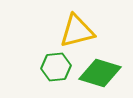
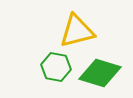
green hexagon: rotated 16 degrees clockwise
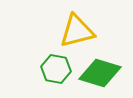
green hexagon: moved 2 px down
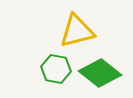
green diamond: rotated 21 degrees clockwise
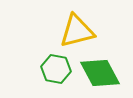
green diamond: rotated 24 degrees clockwise
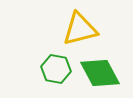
yellow triangle: moved 3 px right, 2 px up
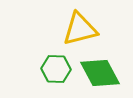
green hexagon: rotated 8 degrees counterclockwise
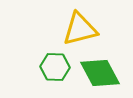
green hexagon: moved 1 px left, 2 px up
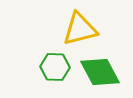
green diamond: moved 1 px up
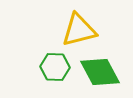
yellow triangle: moved 1 px left, 1 px down
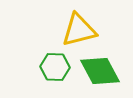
green diamond: moved 1 px up
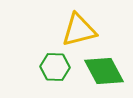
green diamond: moved 4 px right
